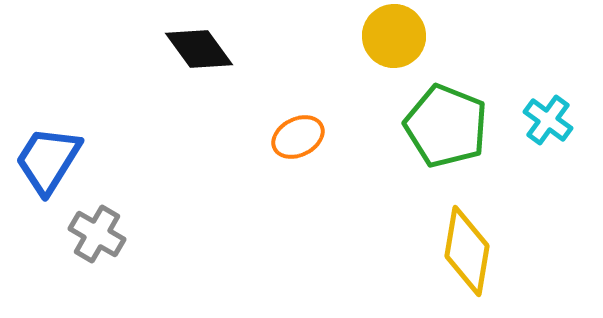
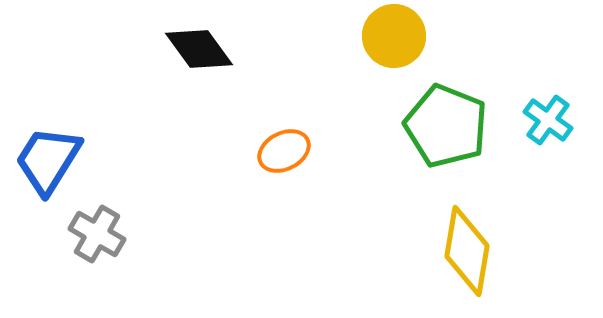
orange ellipse: moved 14 px left, 14 px down
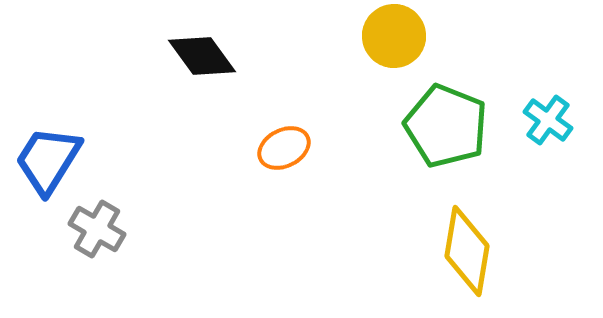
black diamond: moved 3 px right, 7 px down
orange ellipse: moved 3 px up
gray cross: moved 5 px up
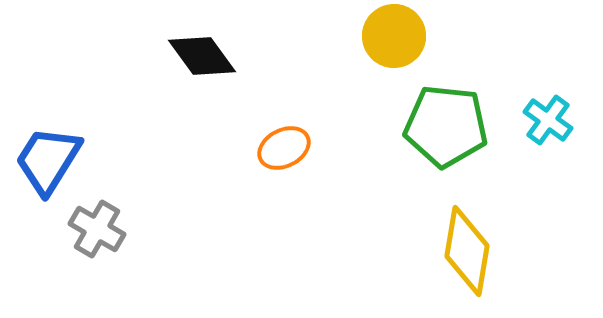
green pentagon: rotated 16 degrees counterclockwise
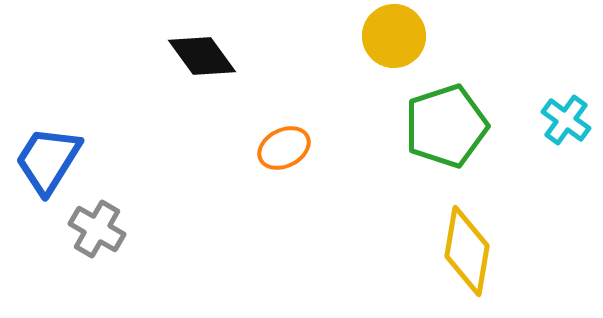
cyan cross: moved 18 px right
green pentagon: rotated 24 degrees counterclockwise
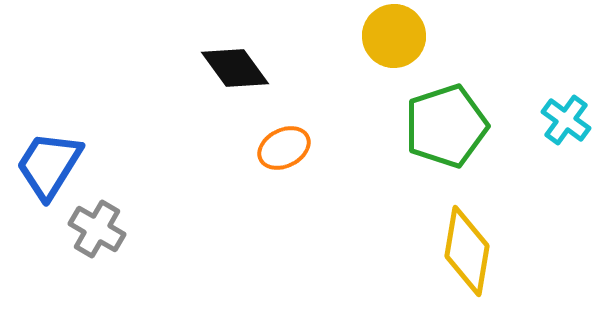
black diamond: moved 33 px right, 12 px down
blue trapezoid: moved 1 px right, 5 px down
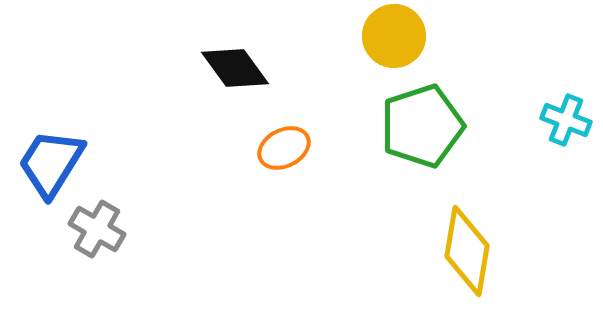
cyan cross: rotated 15 degrees counterclockwise
green pentagon: moved 24 px left
blue trapezoid: moved 2 px right, 2 px up
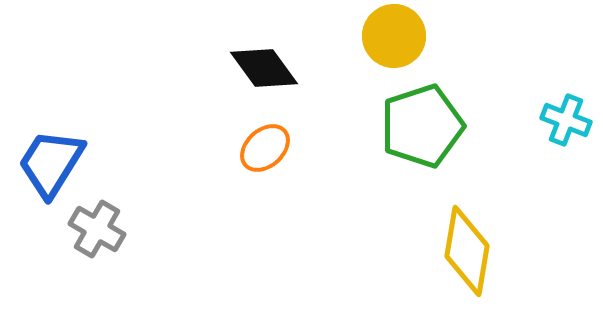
black diamond: moved 29 px right
orange ellipse: moved 19 px left; rotated 15 degrees counterclockwise
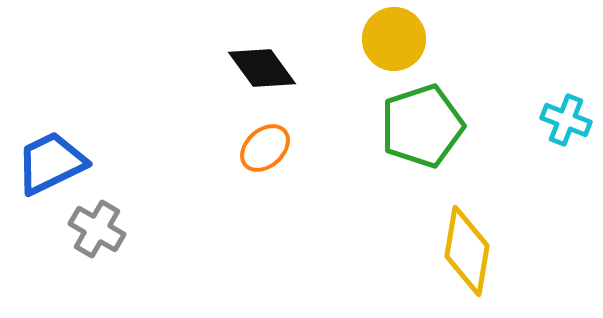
yellow circle: moved 3 px down
black diamond: moved 2 px left
blue trapezoid: rotated 32 degrees clockwise
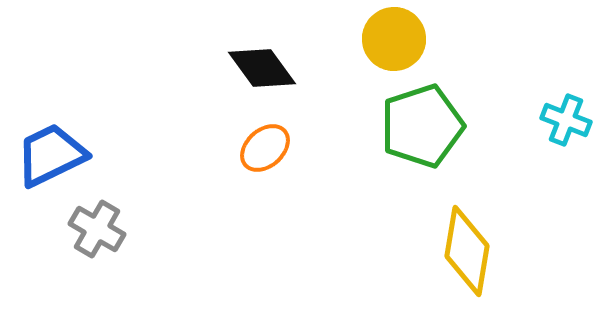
blue trapezoid: moved 8 px up
